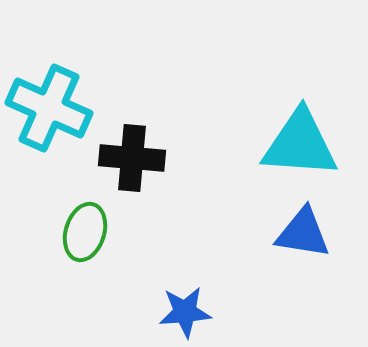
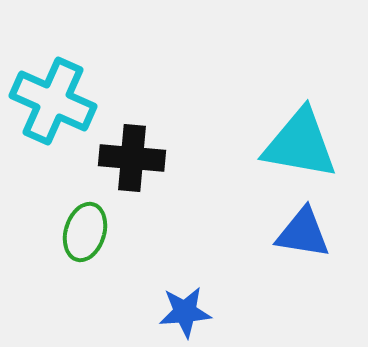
cyan cross: moved 4 px right, 7 px up
cyan triangle: rotated 6 degrees clockwise
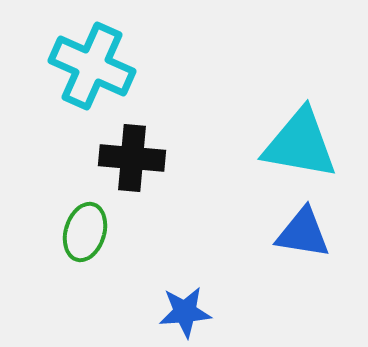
cyan cross: moved 39 px right, 35 px up
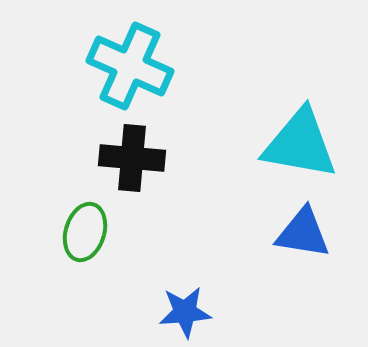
cyan cross: moved 38 px right
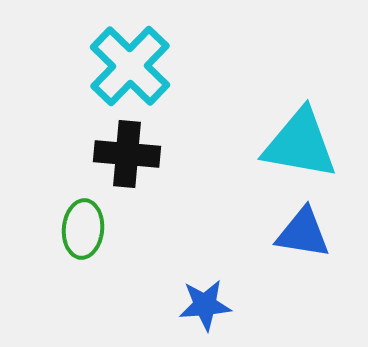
cyan cross: rotated 20 degrees clockwise
black cross: moved 5 px left, 4 px up
green ellipse: moved 2 px left, 3 px up; rotated 12 degrees counterclockwise
blue star: moved 20 px right, 7 px up
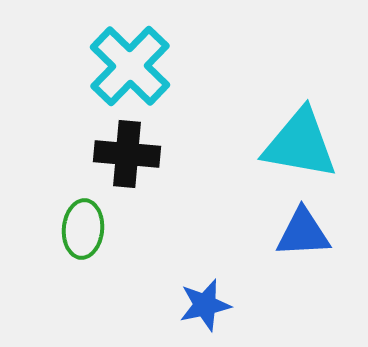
blue triangle: rotated 12 degrees counterclockwise
blue star: rotated 8 degrees counterclockwise
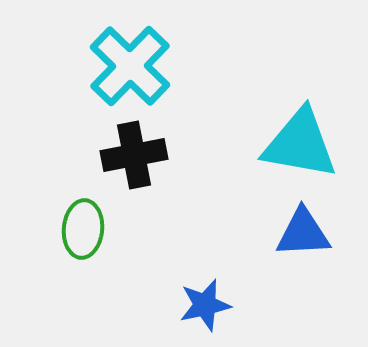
black cross: moved 7 px right, 1 px down; rotated 16 degrees counterclockwise
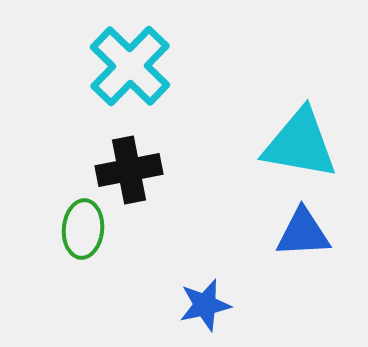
black cross: moved 5 px left, 15 px down
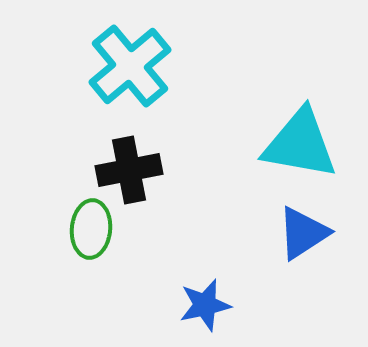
cyan cross: rotated 6 degrees clockwise
green ellipse: moved 8 px right
blue triangle: rotated 30 degrees counterclockwise
